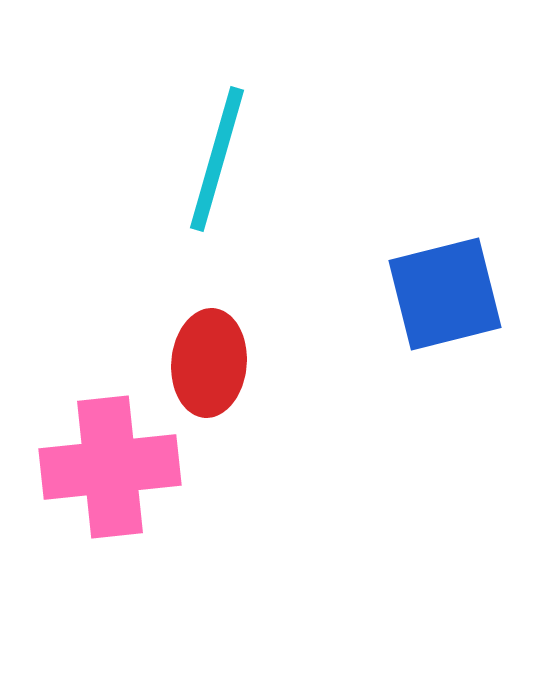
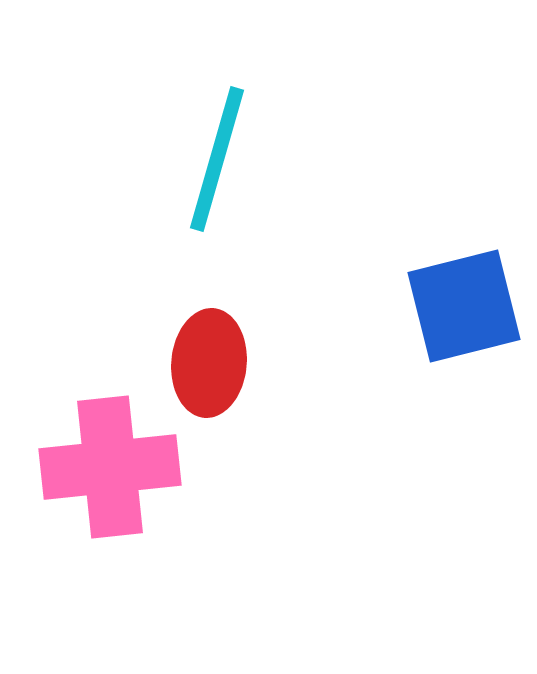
blue square: moved 19 px right, 12 px down
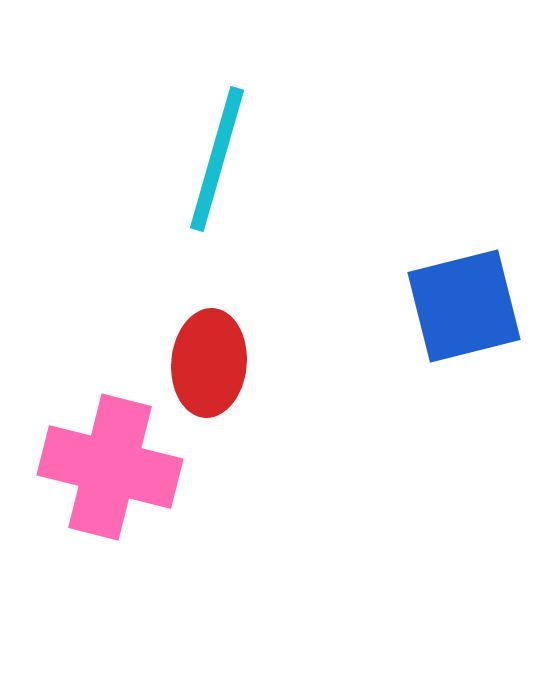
pink cross: rotated 20 degrees clockwise
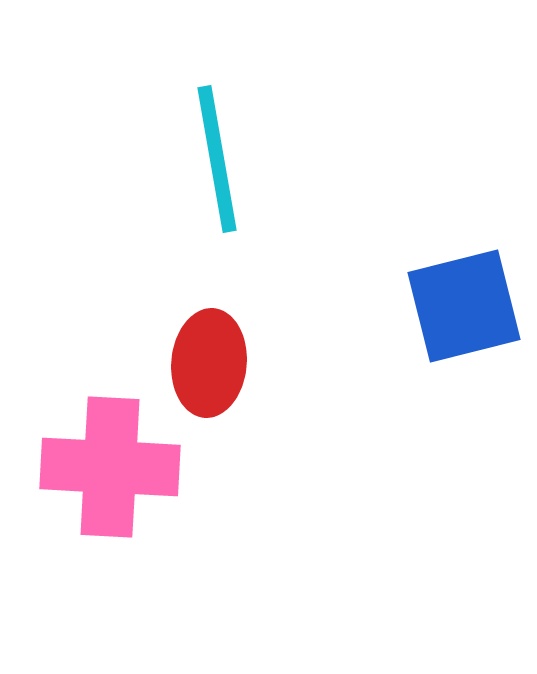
cyan line: rotated 26 degrees counterclockwise
pink cross: rotated 11 degrees counterclockwise
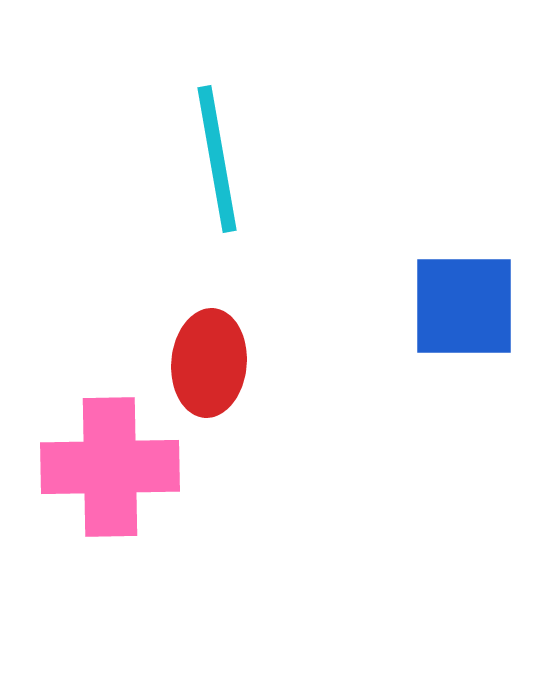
blue square: rotated 14 degrees clockwise
pink cross: rotated 4 degrees counterclockwise
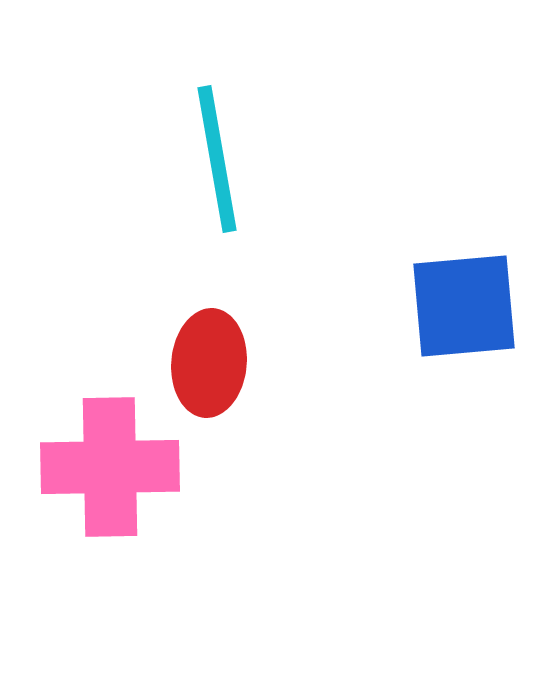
blue square: rotated 5 degrees counterclockwise
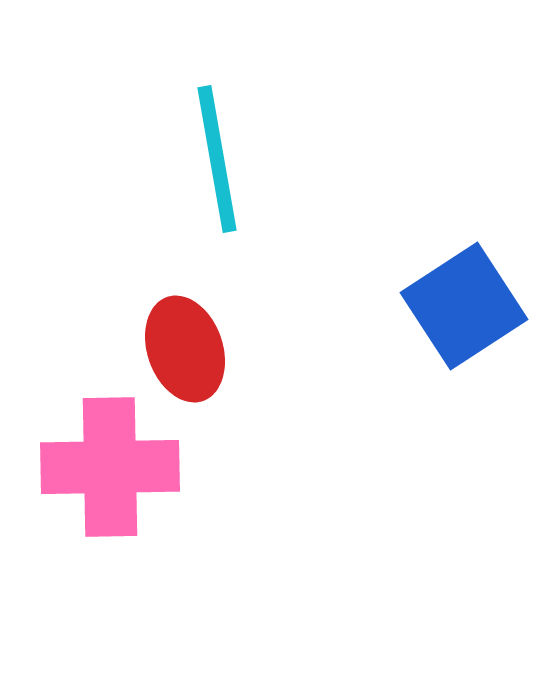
blue square: rotated 28 degrees counterclockwise
red ellipse: moved 24 px left, 14 px up; rotated 24 degrees counterclockwise
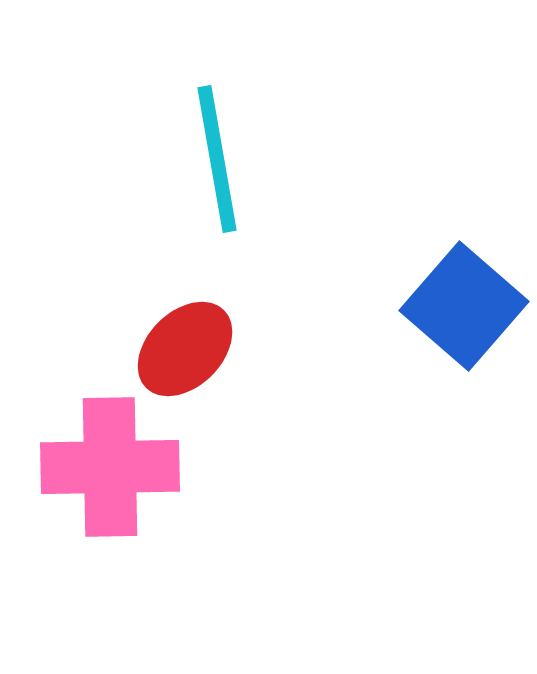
blue square: rotated 16 degrees counterclockwise
red ellipse: rotated 64 degrees clockwise
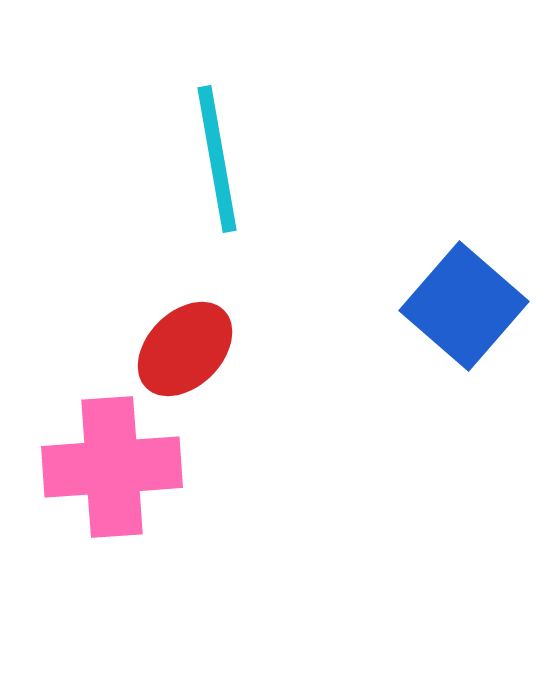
pink cross: moved 2 px right; rotated 3 degrees counterclockwise
